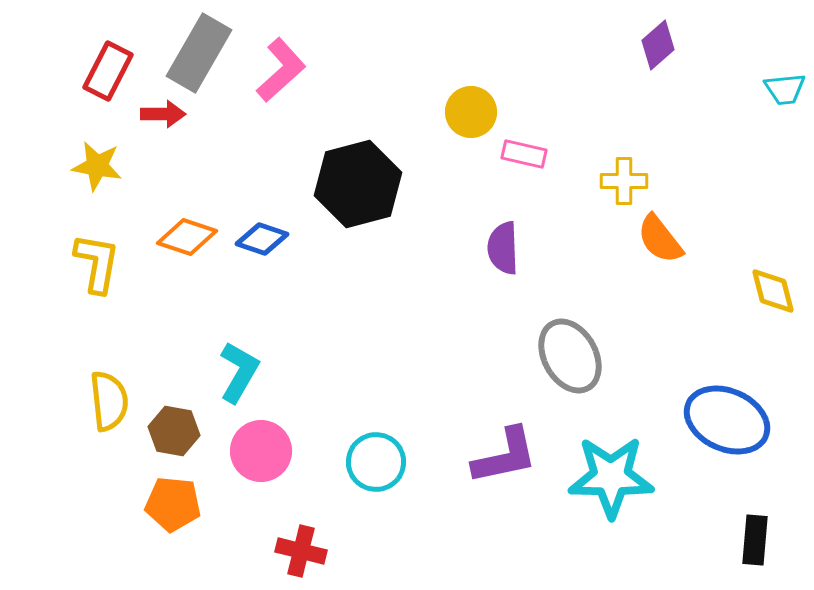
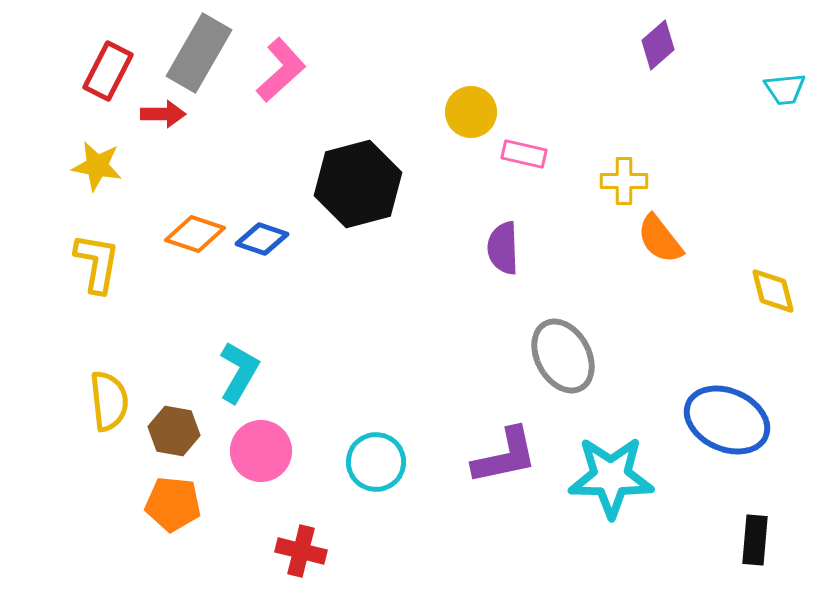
orange diamond: moved 8 px right, 3 px up
gray ellipse: moved 7 px left
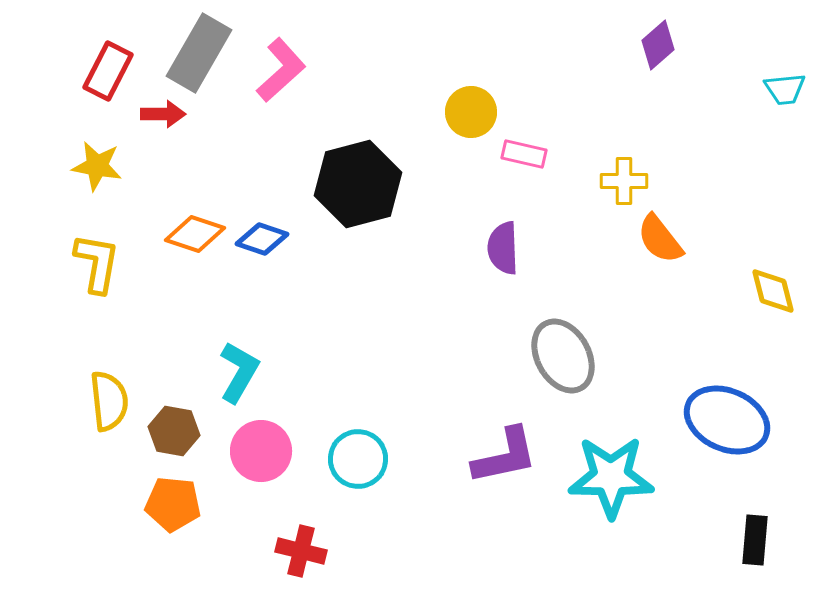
cyan circle: moved 18 px left, 3 px up
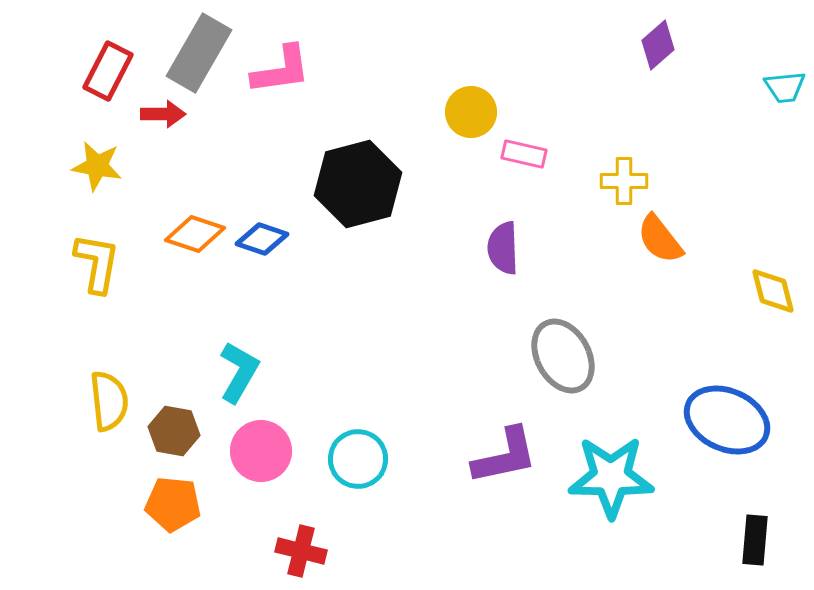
pink L-shape: rotated 34 degrees clockwise
cyan trapezoid: moved 2 px up
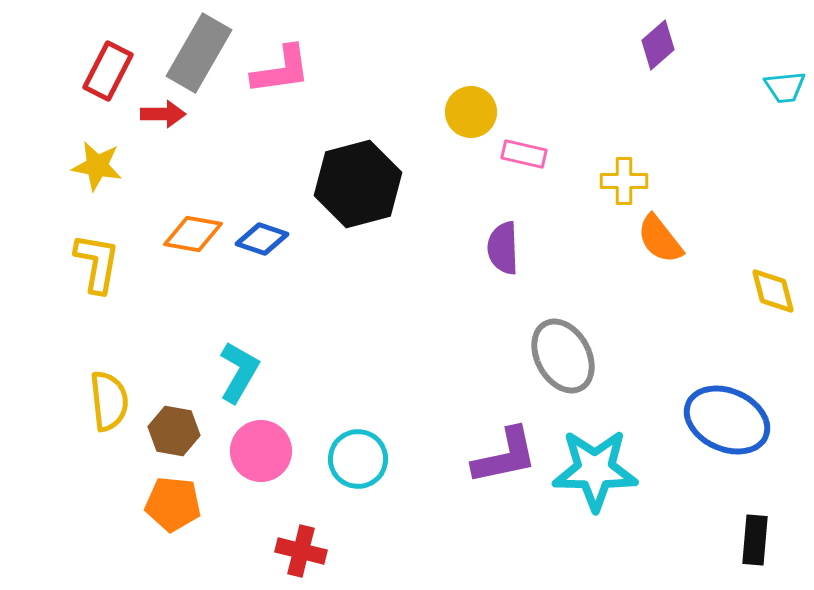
orange diamond: moved 2 px left; rotated 8 degrees counterclockwise
cyan star: moved 16 px left, 7 px up
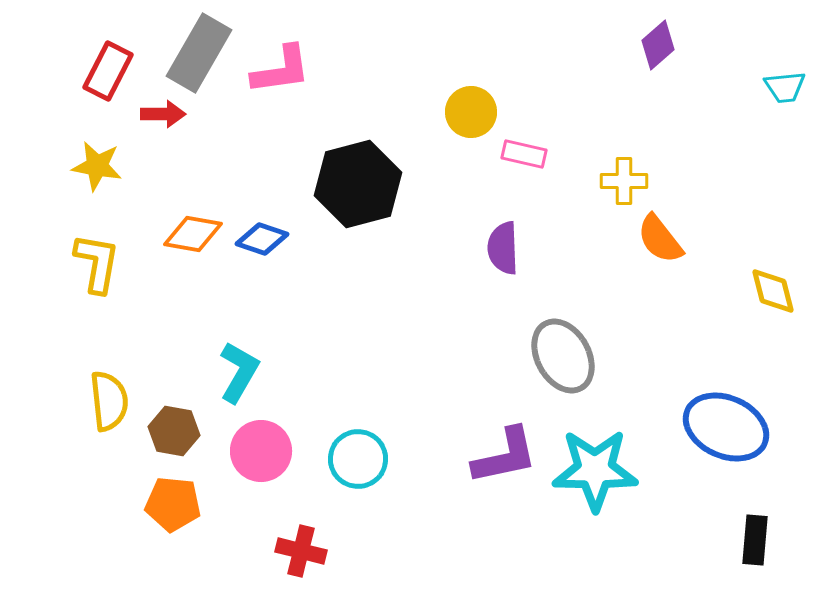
blue ellipse: moved 1 px left, 7 px down
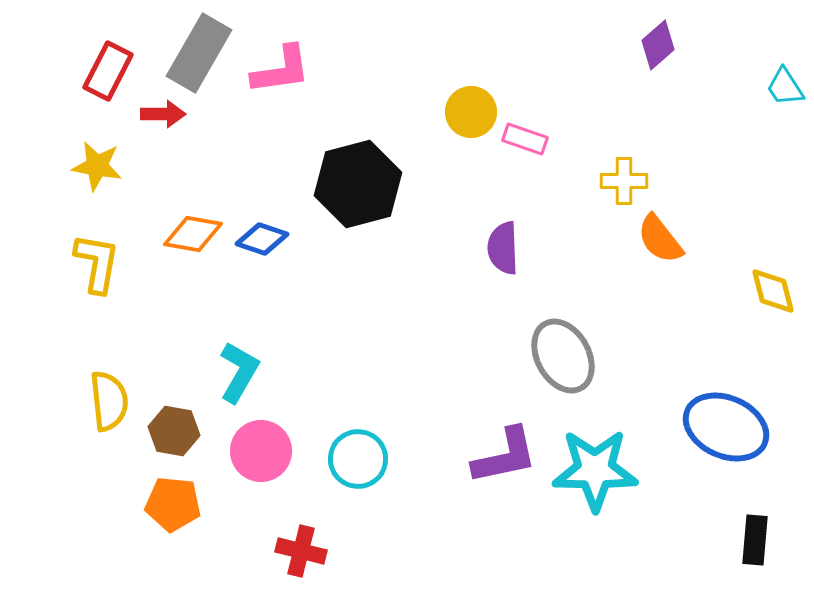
cyan trapezoid: rotated 63 degrees clockwise
pink rectangle: moved 1 px right, 15 px up; rotated 6 degrees clockwise
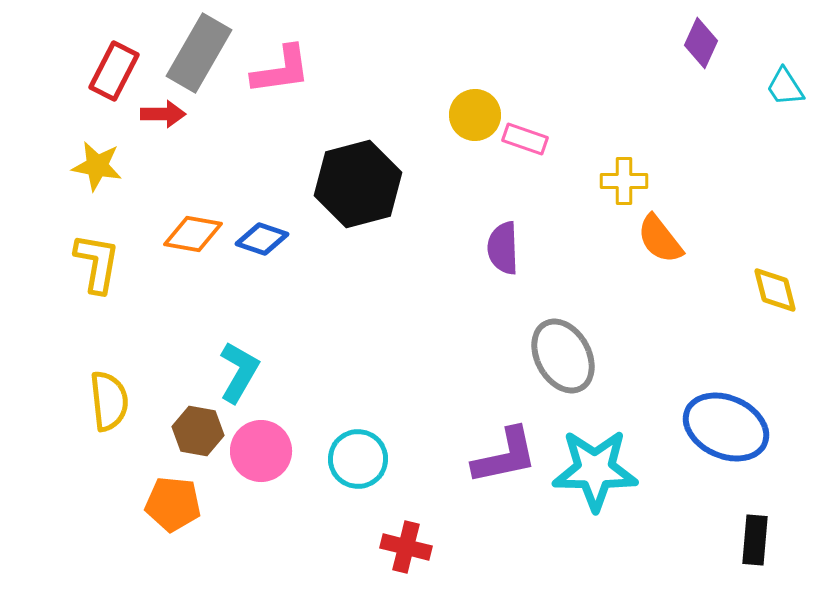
purple diamond: moved 43 px right, 2 px up; rotated 24 degrees counterclockwise
red rectangle: moved 6 px right
yellow circle: moved 4 px right, 3 px down
yellow diamond: moved 2 px right, 1 px up
brown hexagon: moved 24 px right
red cross: moved 105 px right, 4 px up
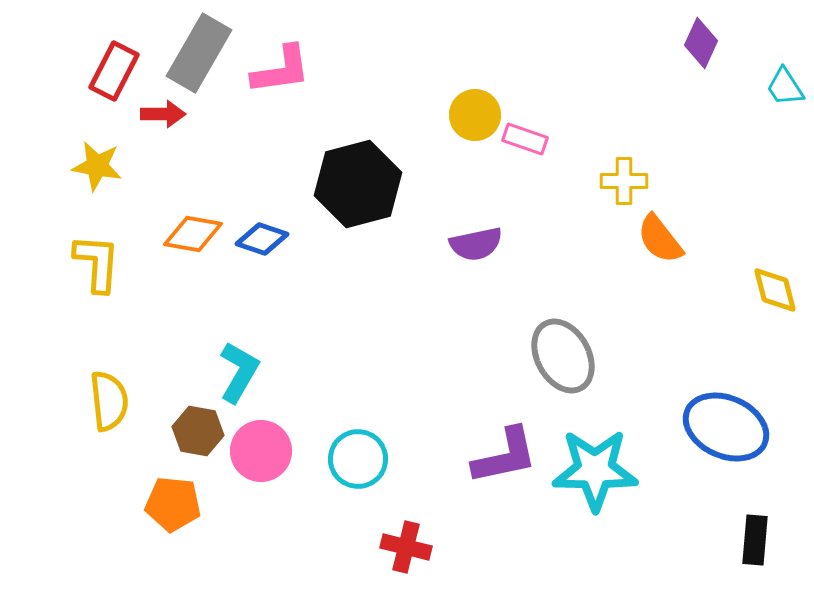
purple semicircle: moved 27 px left, 4 px up; rotated 100 degrees counterclockwise
yellow L-shape: rotated 6 degrees counterclockwise
